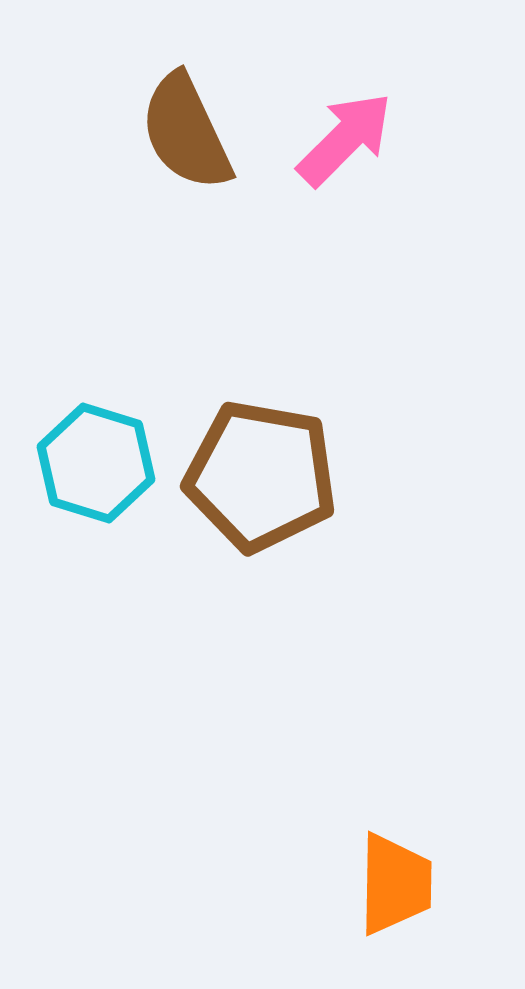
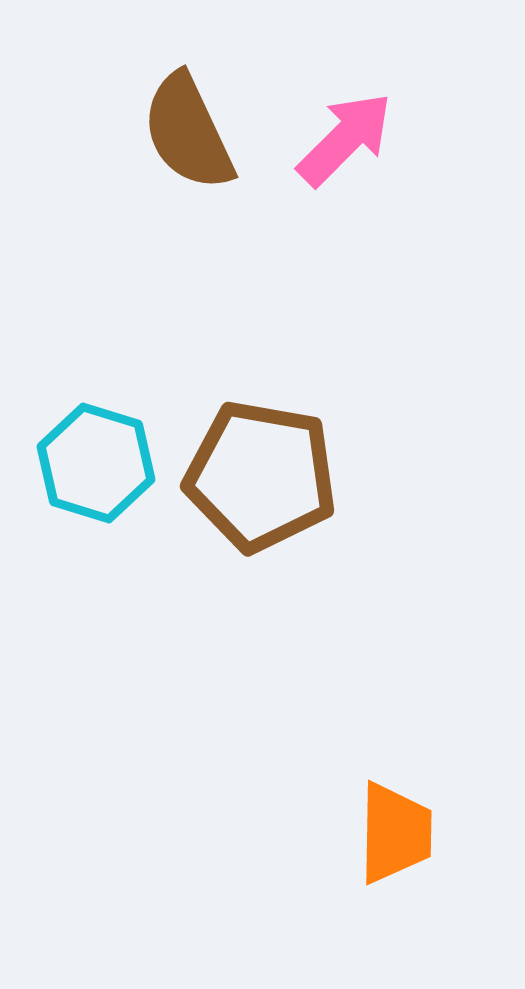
brown semicircle: moved 2 px right
orange trapezoid: moved 51 px up
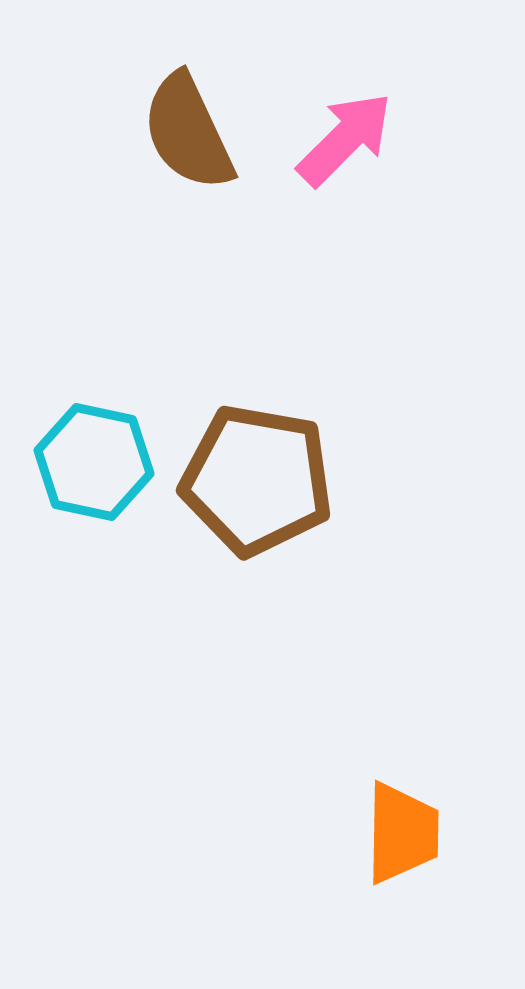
cyan hexagon: moved 2 px left, 1 px up; rotated 5 degrees counterclockwise
brown pentagon: moved 4 px left, 4 px down
orange trapezoid: moved 7 px right
